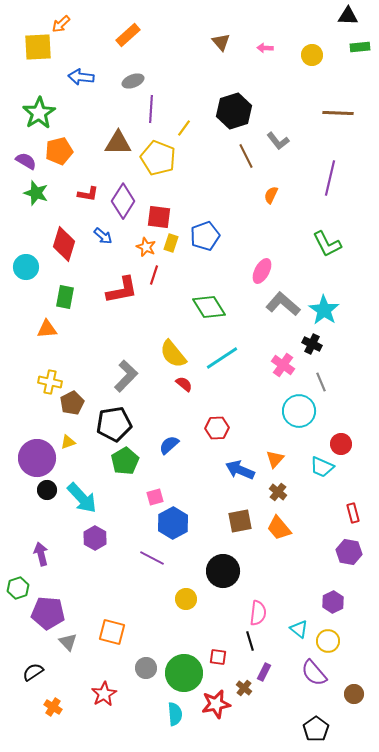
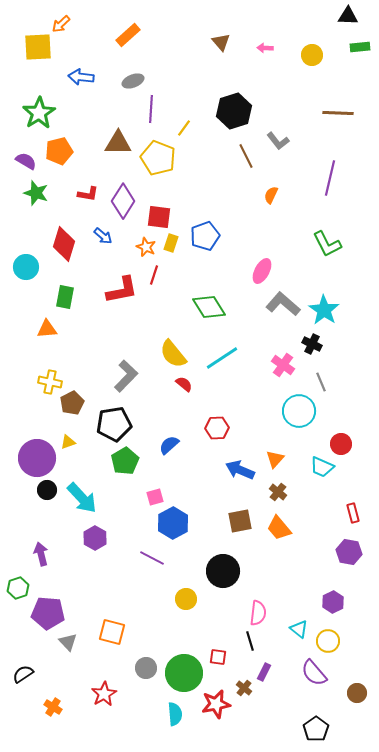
black semicircle at (33, 672): moved 10 px left, 2 px down
brown circle at (354, 694): moved 3 px right, 1 px up
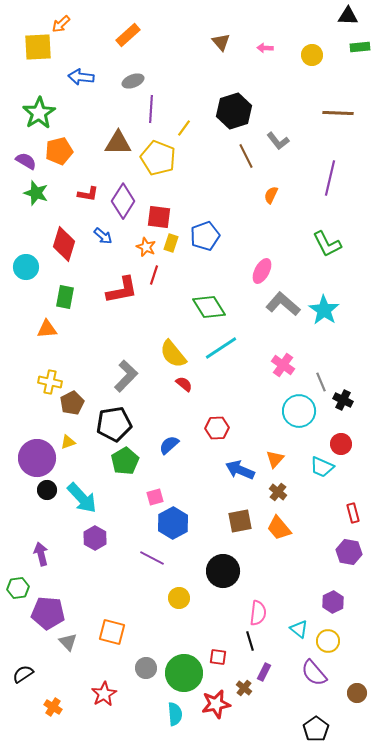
black cross at (312, 344): moved 31 px right, 56 px down
cyan line at (222, 358): moved 1 px left, 10 px up
green hexagon at (18, 588): rotated 10 degrees clockwise
yellow circle at (186, 599): moved 7 px left, 1 px up
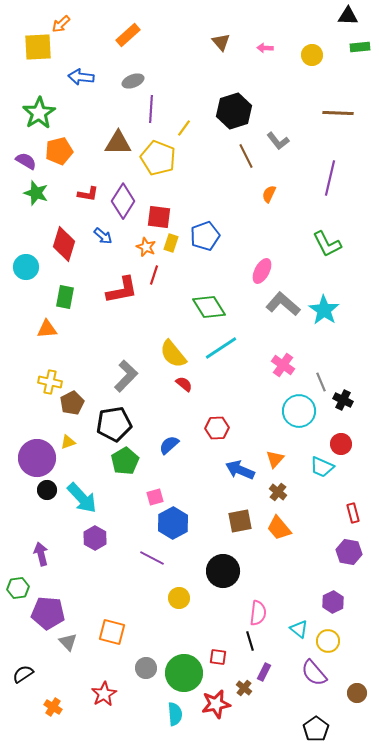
orange semicircle at (271, 195): moved 2 px left, 1 px up
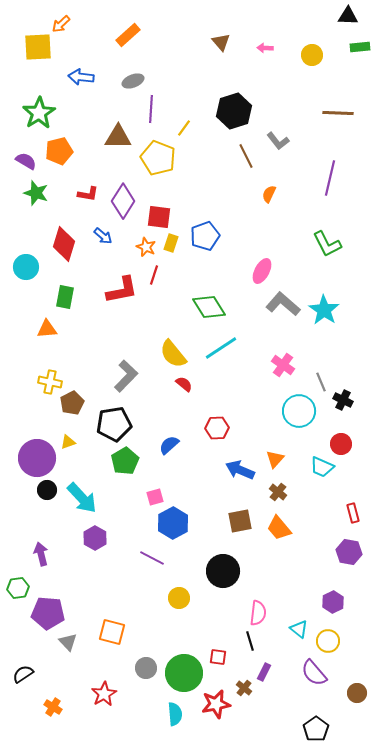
brown triangle at (118, 143): moved 6 px up
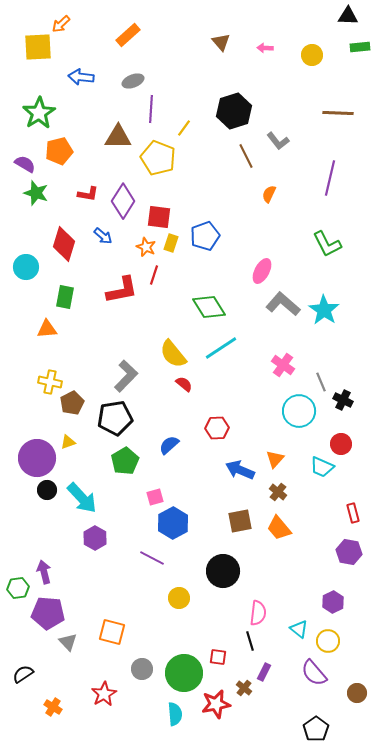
purple semicircle at (26, 161): moved 1 px left, 3 px down
black pentagon at (114, 424): moved 1 px right, 6 px up
purple arrow at (41, 554): moved 3 px right, 18 px down
gray circle at (146, 668): moved 4 px left, 1 px down
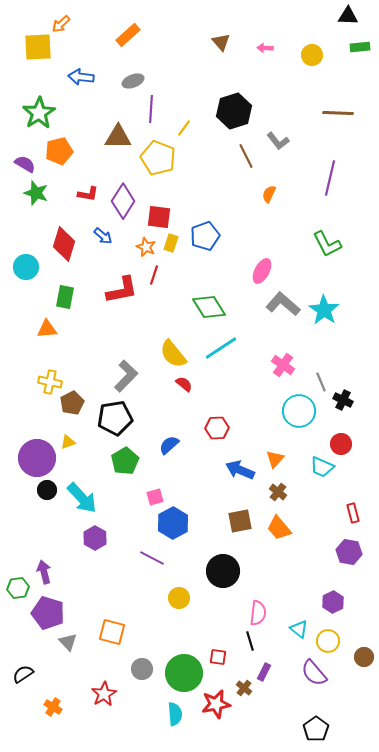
purple pentagon at (48, 613): rotated 12 degrees clockwise
brown circle at (357, 693): moved 7 px right, 36 px up
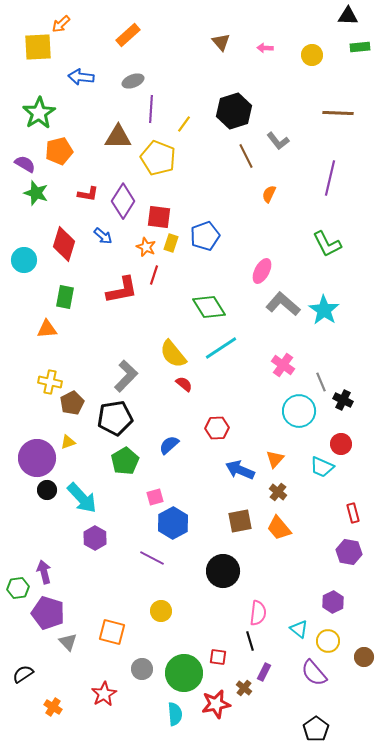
yellow line at (184, 128): moved 4 px up
cyan circle at (26, 267): moved 2 px left, 7 px up
yellow circle at (179, 598): moved 18 px left, 13 px down
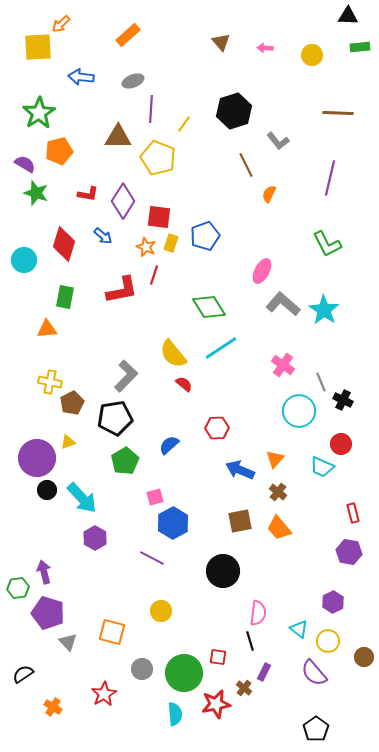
brown line at (246, 156): moved 9 px down
